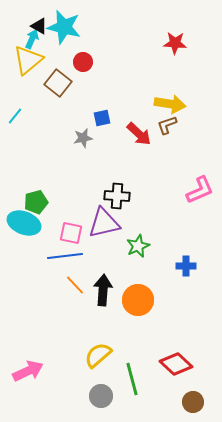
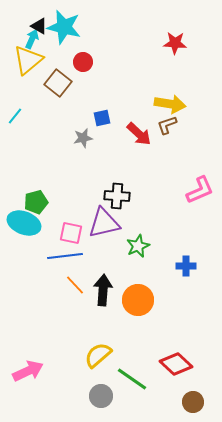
green line: rotated 40 degrees counterclockwise
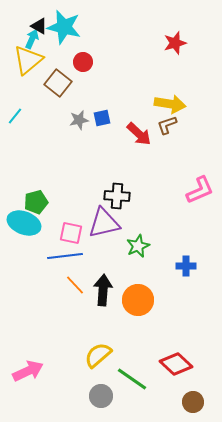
red star: rotated 20 degrees counterclockwise
gray star: moved 4 px left, 18 px up
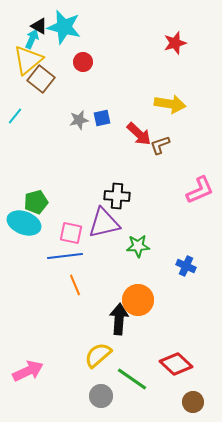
brown square: moved 17 px left, 4 px up
brown L-shape: moved 7 px left, 20 px down
green star: rotated 20 degrees clockwise
blue cross: rotated 24 degrees clockwise
orange line: rotated 20 degrees clockwise
black arrow: moved 16 px right, 29 px down
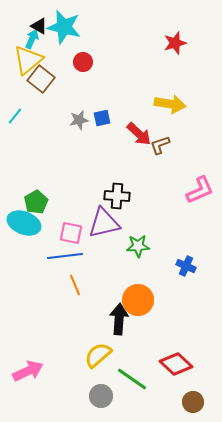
green pentagon: rotated 15 degrees counterclockwise
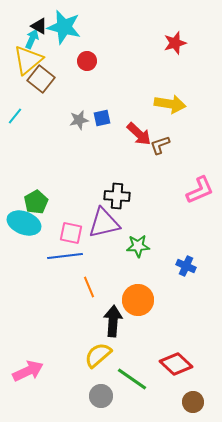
red circle: moved 4 px right, 1 px up
orange line: moved 14 px right, 2 px down
black arrow: moved 6 px left, 2 px down
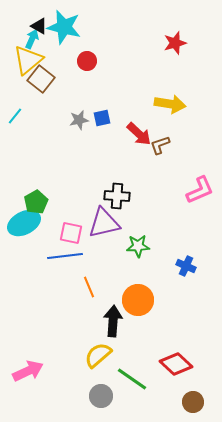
cyan ellipse: rotated 48 degrees counterclockwise
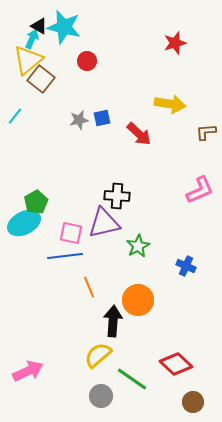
brown L-shape: moved 46 px right, 13 px up; rotated 15 degrees clockwise
green star: rotated 25 degrees counterclockwise
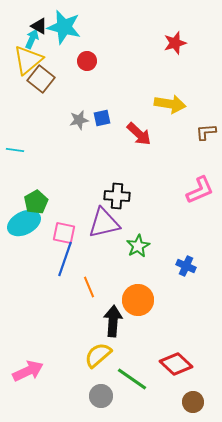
cyan line: moved 34 px down; rotated 60 degrees clockwise
pink square: moved 7 px left
blue line: moved 3 px down; rotated 64 degrees counterclockwise
